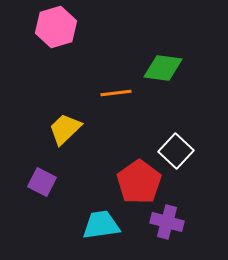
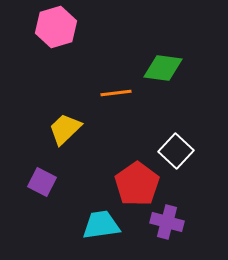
red pentagon: moved 2 px left, 2 px down
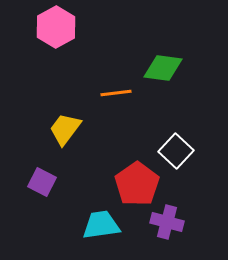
pink hexagon: rotated 12 degrees counterclockwise
yellow trapezoid: rotated 9 degrees counterclockwise
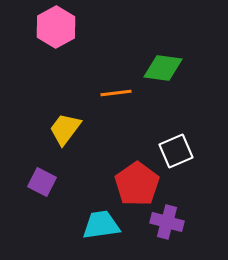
white square: rotated 24 degrees clockwise
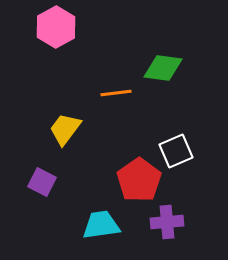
red pentagon: moved 2 px right, 4 px up
purple cross: rotated 20 degrees counterclockwise
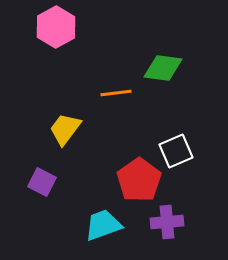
cyan trapezoid: moved 2 px right; rotated 12 degrees counterclockwise
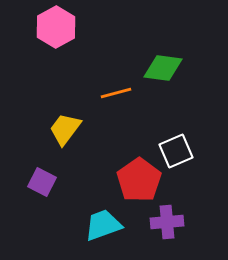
orange line: rotated 8 degrees counterclockwise
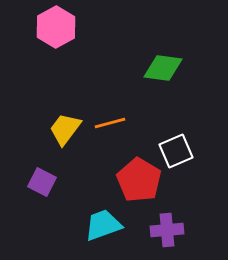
orange line: moved 6 px left, 30 px down
red pentagon: rotated 6 degrees counterclockwise
purple cross: moved 8 px down
